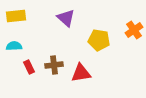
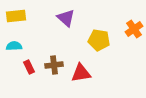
orange cross: moved 1 px up
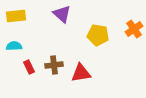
purple triangle: moved 4 px left, 4 px up
yellow pentagon: moved 1 px left, 5 px up
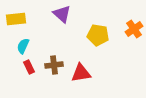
yellow rectangle: moved 3 px down
cyan semicircle: moved 9 px right; rotated 63 degrees counterclockwise
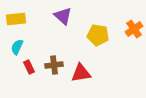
purple triangle: moved 1 px right, 2 px down
cyan semicircle: moved 6 px left, 1 px down
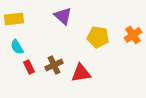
yellow rectangle: moved 2 px left
orange cross: moved 1 px left, 6 px down
yellow pentagon: moved 2 px down
cyan semicircle: rotated 56 degrees counterclockwise
brown cross: rotated 18 degrees counterclockwise
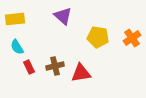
yellow rectangle: moved 1 px right
orange cross: moved 1 px left, 3 px down
brown cross: moved 1 px right, 1 px down; rotated 12 degrees clockwise
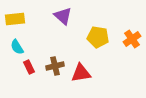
orange cross: moved 1 px down
